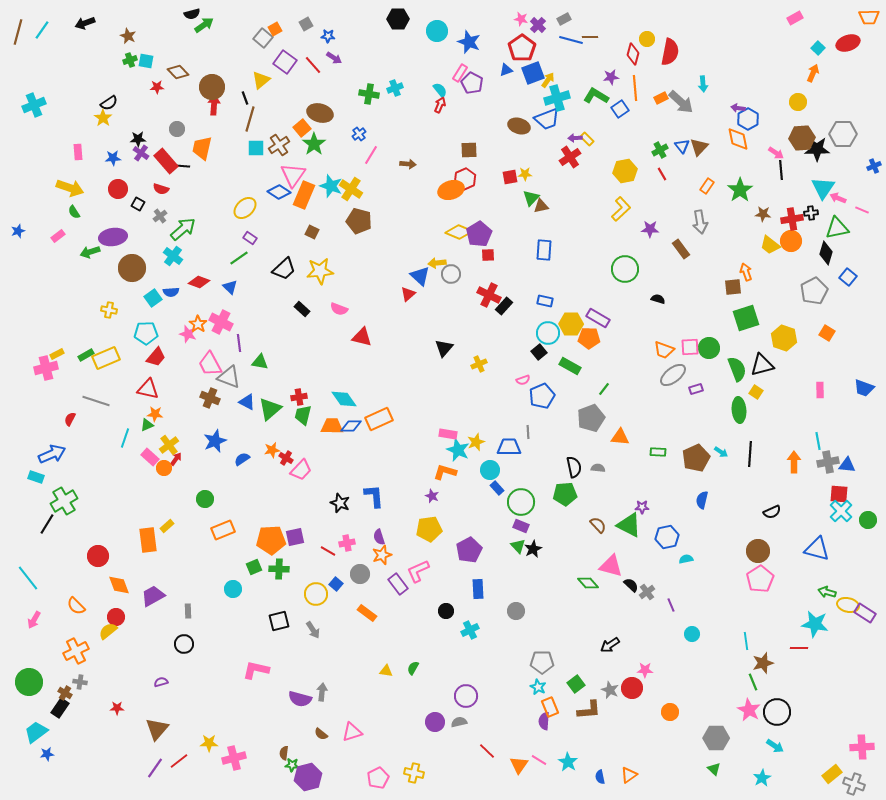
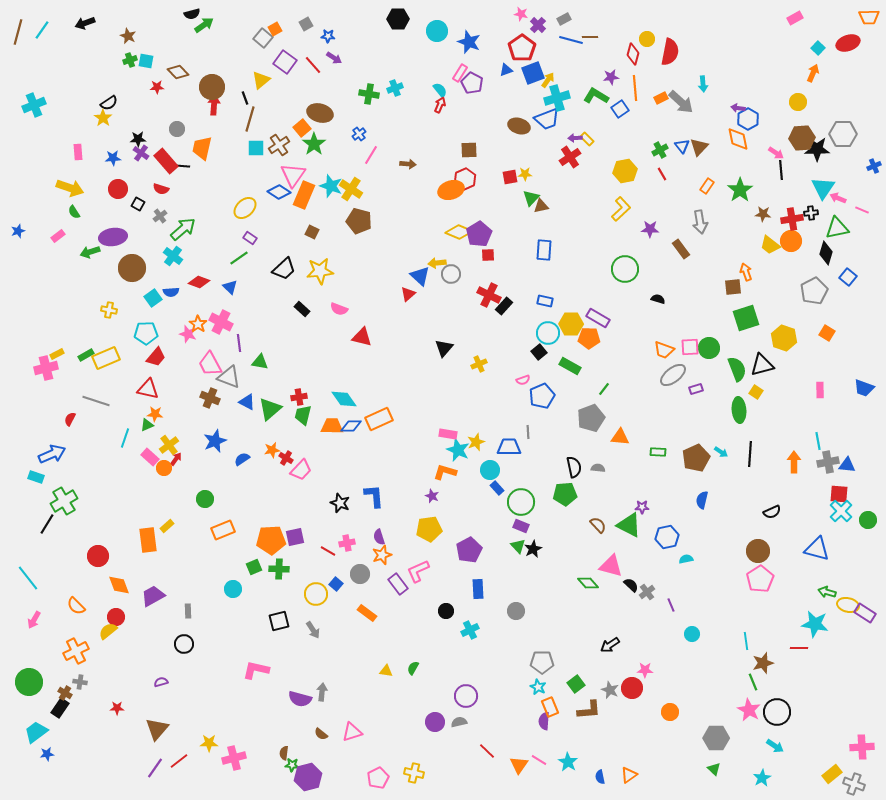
pink star at (521, 19): moved 5 px up
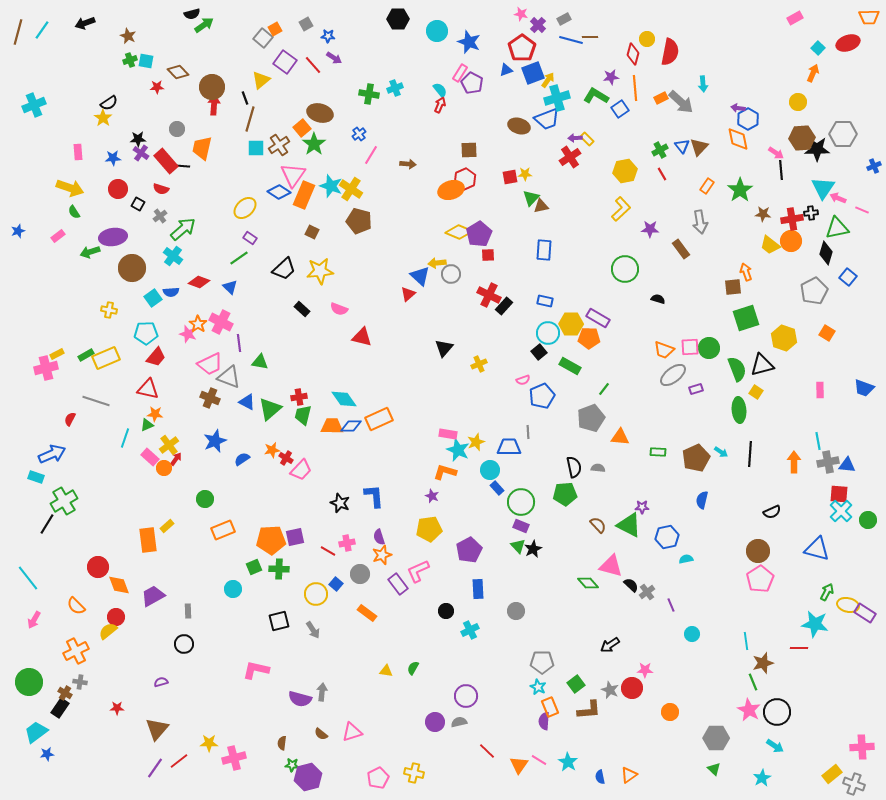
pink trapezoid at (210, 364): rotated 88 degrees counterclockwise
red circle at (98, 556): moved 11 px down
green arrow at (827, 592): rotated 102 degrees clockwise
brown semicircle at (284, 753): moved 2 px left, 10 px up
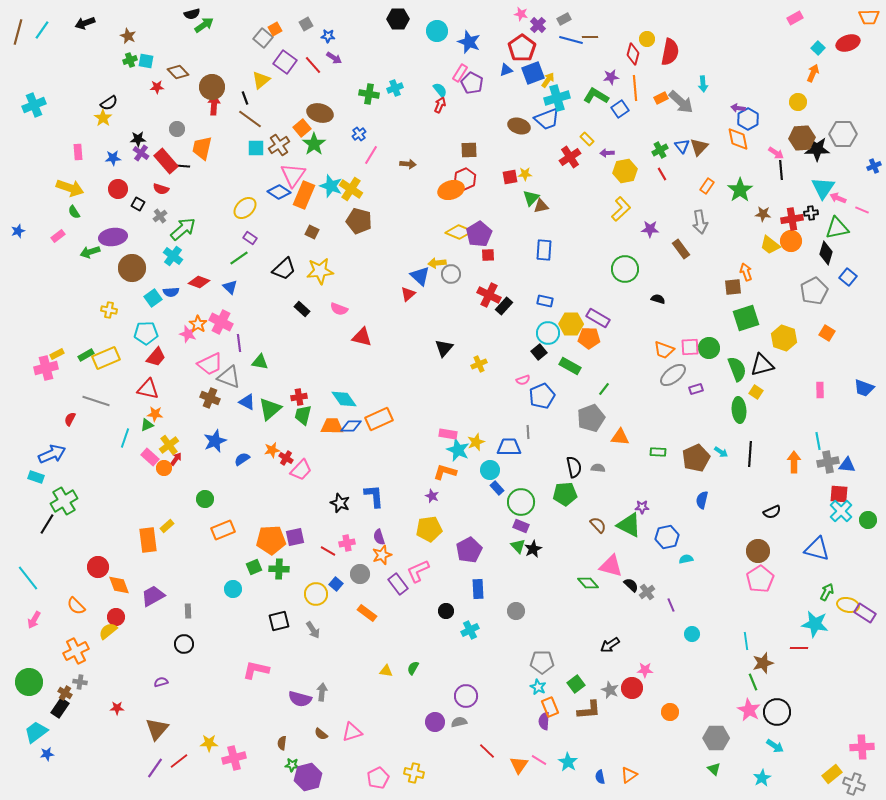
brown line at (250, 119): rotated 70 degrees counterclockwise
purple arrow at (575, 138): moved 32 px right, 15 px down
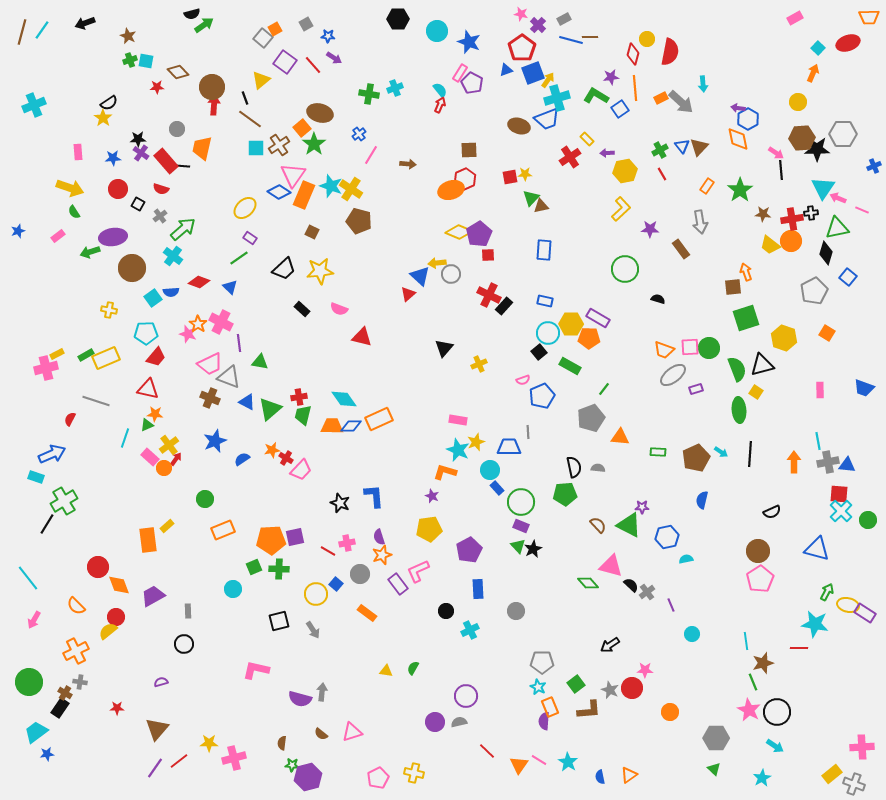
brown line at (18, 32): moved 4 px right
pink rectangle at (448, 434): moved 10 px right, 14 px up
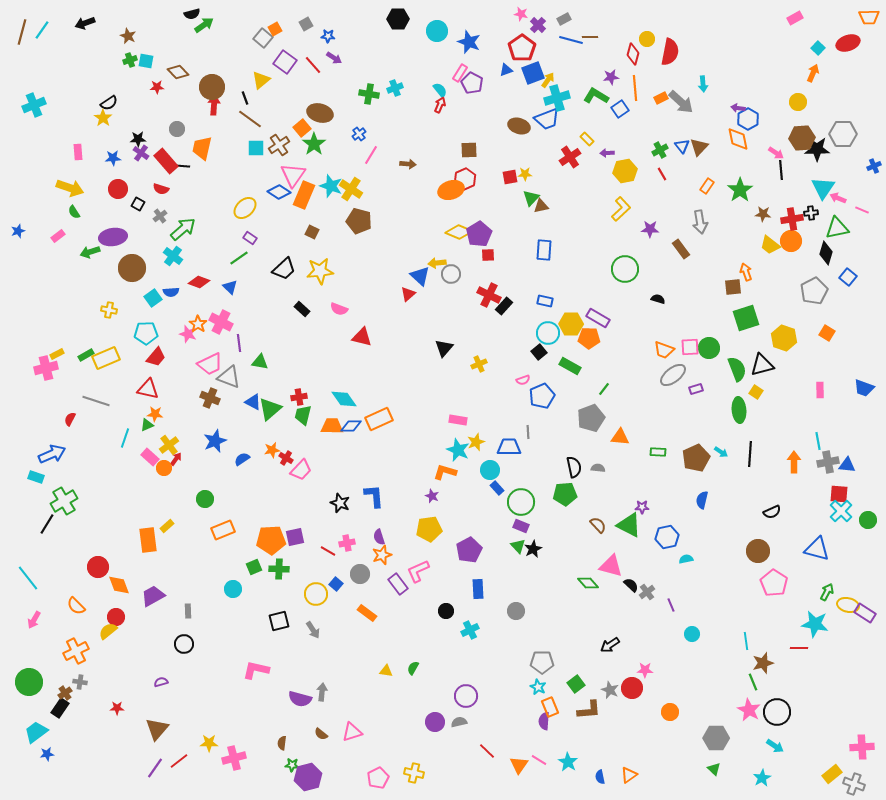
blue triangle at (247, 402): moved 6 px right
pink pentagon at (760, 579): moved 14 px right, 4 px down; rotated 8 degrees counterclockwise
brown cross at (65, 693): rotated 24 degrees clockwise
